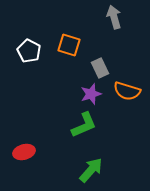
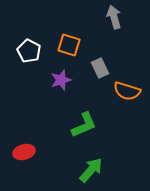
purple star: moved 30 px left, 14 px up
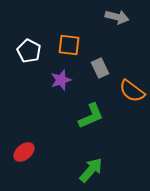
gray arrow: moved 3 px right; rotated 120 degrees clockwise
orange square: rotated 10 degrees counterclockwise
orange semicircle: moved 5 px right; rotated 20 degrees clockwise
green L-shape: moved 7 px right, 9 px up
red ellipse: rotated 25 degrees counterclockwise
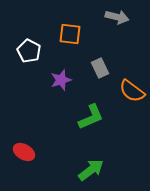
orange square: moved 1 px right, 11 px up
green L-shape: moved 1 px down
red ellipse: rotated 70 degrees clockwise
green arrow: rotated 12 degrees clockwise
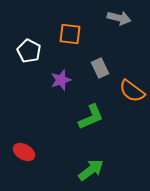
gray arrow: moved 2 px right, 1 px down
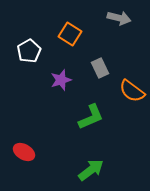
orange square: rotated 25 degrees clockwise
white pentagon: rotated 15 degrees clockwise
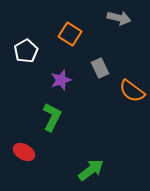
white pentagon: moved 3 px left
green L-shape: moved 39 px left; rotated 40 degrees counterclockwise
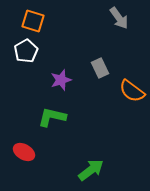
gray arrow: rotated 40 degrees clockwise
orange square: moved 37 px left, 13 px up; rotated 15 degrees counterclockwise
green L-shape: rotated 104 degrees counterclockwise
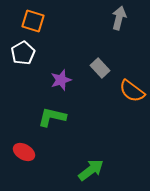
gray arrow: rotated 130 degrees counterclockwise
white pentagon: moved 3 px left, 2 px down
gray rectangle: rotated 18 degrees counterclockwise
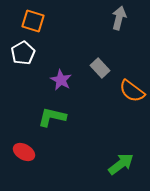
purple star: rotated 25 degrees counterclockwise
green arrow: moved 30 px right, 6 px up
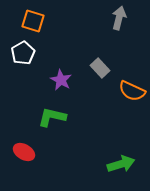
orange semicircle: rotated 12 degrees counterclockwise
green arrow: rotated 20 degrees clockwise
